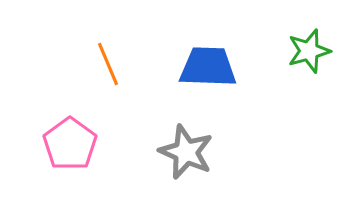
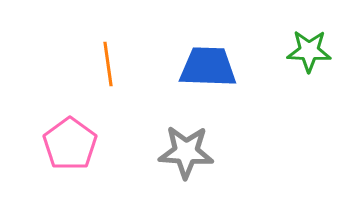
green star: rotated 18 degrees clockwise
orange line: rotated 15 degrees clockwise
gray star: rotated 20 degrees counterclockwise
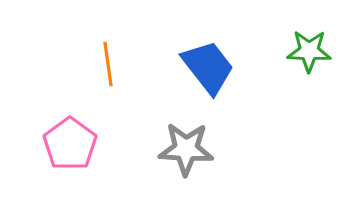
blue trapezoid: rotated 50 degrees clockwise
gray star: moved 3 px up
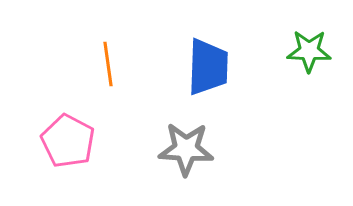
blue trapezoid: rotated 40 degrees clockwise
pink pentagon: moved 2 px left, 3 px up; rotated 8 degrees counterclockwise
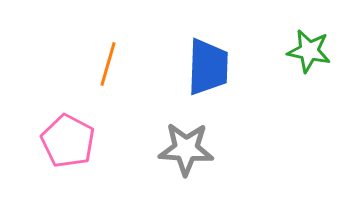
green star: rotated 9 degrees clockwise
orange line: rotated 24 degrees clockwise
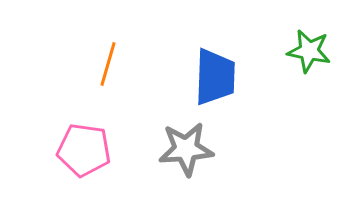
blue trapezoid: moved 7 px right, 10 px down
pink pentagon: moved 16 px right, 9 px down; rotated 20 degrees counterclockwise
gray star: rotated 8 degrees counterclockwise
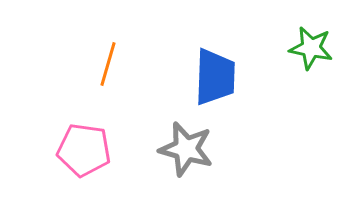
green star: moved 2 px right, 3 px up
gray star: rotated 20 degrees clockwise
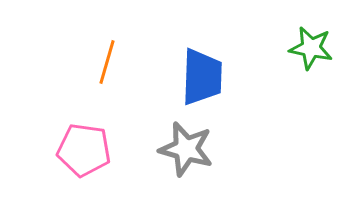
orange line: moved 1 px left, 2 px up
blue trapezoid: moved 13 px left
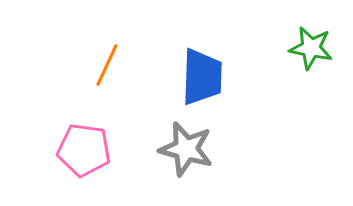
orange line: moved 3 px down; rotated 9 degrees clockwise
